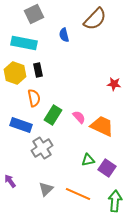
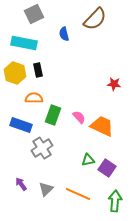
blue semicircle: moved 1 px up
orange semicircle: rotated 78 degrees counterclockwise
green rectangle: rotated 12 degrees counterclockwise
purple arrow: moved 11 px right, 3 px down
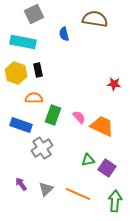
brown semicircle: rotated 125 degrees counterclockwise
cyan rectangle: moved 1 px left, 1 px up
yellow hexagon: moved 1 px right
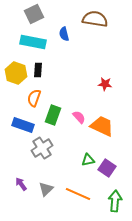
cyan rectangle: moved 10 px right
black rectangle: rotated 16 degrees clockwise
red star: moved 9 px left
orange semicircle: rotated 72 degrees counterclockwise
blue rectangle: moved 2 px right
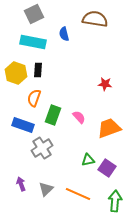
orange trapezoid: moved 7 px right, 2 px down; rotated 45 degrees counterclockwise
purple arrow: rotated 16 degrees clockwise
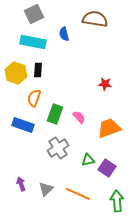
green rectangle: moved 2 px right, 1 px up
gray cross: moved 16 px right
green arrow: moved 2 px right; rotated 10 degrees counterclockwise
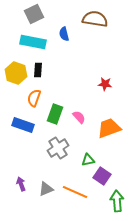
purple square: moved 5 px left, 8 px down
gray triangle: rotated 21 degrees clockwise
orange line: moved 3 px left, 2 px up
